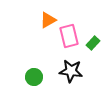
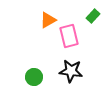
green rectangle: moved 27 px up
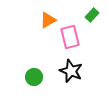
green rectangle: moved 1 px left, 1 px up
pink rectangle: moved 1 px right, 1 px down
black star: rotated 15 degrees clockwise
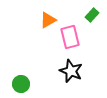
green circle: moved 13 px left, 7 px down
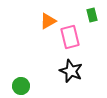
green rectangle: rotated 56 degrees counterclockwise
orange triangle: moved 1 px down
green circle: moved 2 px down
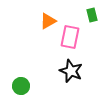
pink rectangle: rotated 25 degrees clockwise
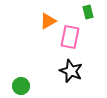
green rectangle: moved 4 px left, 3 px up
